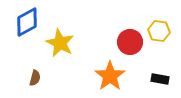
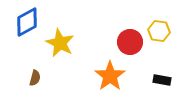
black rectangle: moved 2 px right, 1 px down
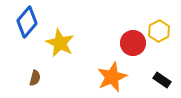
blue diamond: rotated 20 degrees counterclockwise
yellow hexagon: rotated 25 degrees clockwise
red circle: moved 3 px right, 1 px down
orange star: moved 2 px right, 1 px down; rotated 12 degrees clockwise
black rectangle: rotated 24 degrees clockwise
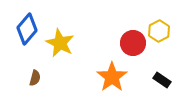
blue diamond: moved 7 px down
orange star: rotated 12 degrees counterclockwise
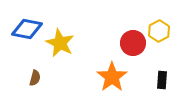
blue diamond: rotated 60 degrees clockwise
black rectangle: rotated 60 degrees clockwise
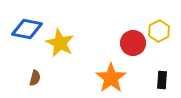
orange star: moved 1 px left, 1 px down
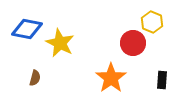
yellow hexagon: moved 7 px left, 9 px up; rotated 10 degrees counterclockwise
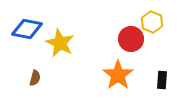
red circle: moved 2 px left, 4 px up
orange star: moved 7 px right, 3 px up
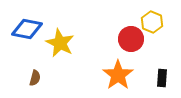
black rectangle: moved 2 px up
